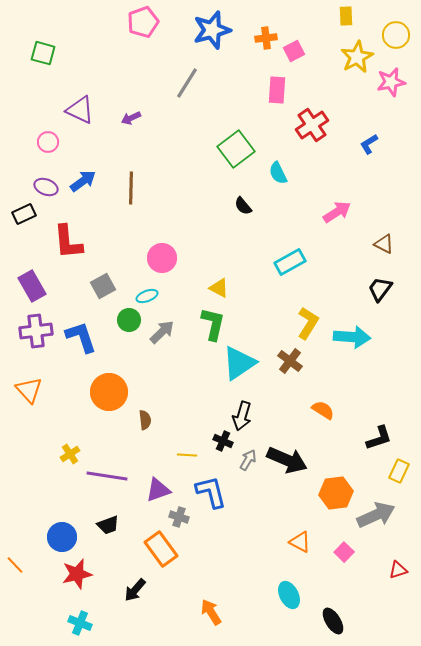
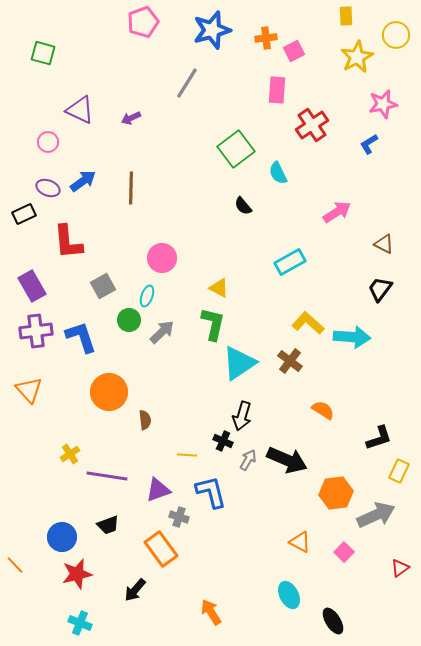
pink star at (391, 82): moved 8 px left, 22 px down
purple ellipse at (46, 187): moved 2 px right, 1 px down
cyan ellipse at (147, 296): rotated 50 degrees counterclockwise
yellow L-shape at (308, 323): rotated 80 degrees counterclockwise
red triangle at (398, 570): moved 2 px right, 2 px up; rotated 18 degrees counterclockwise
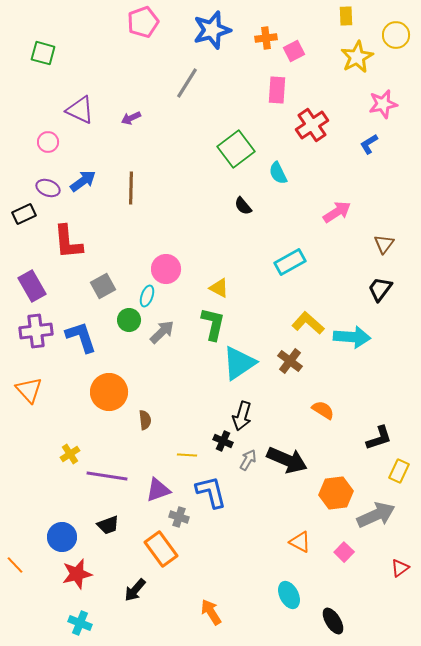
brown triangle at (384, 244): rotated 40 degrees clockwise
pink circle at (162, 258): moved 4 px right, 11 px down
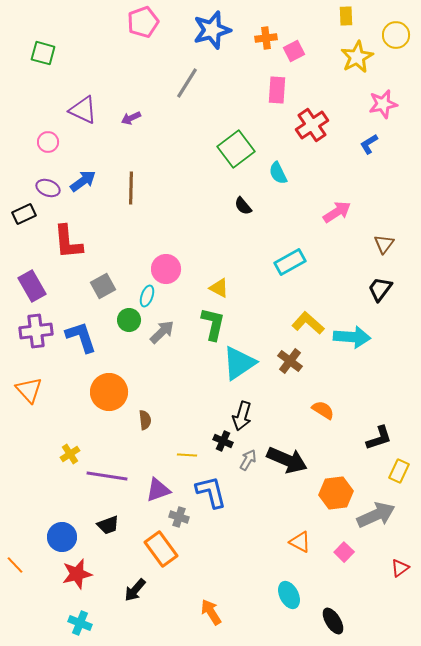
purple triangle at (80, 110): moved 3 px right
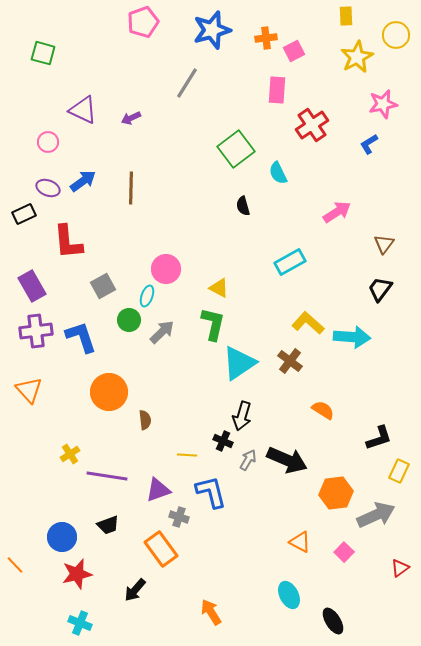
black semicircle at (243, 206): rotated 24 degrees clockwise
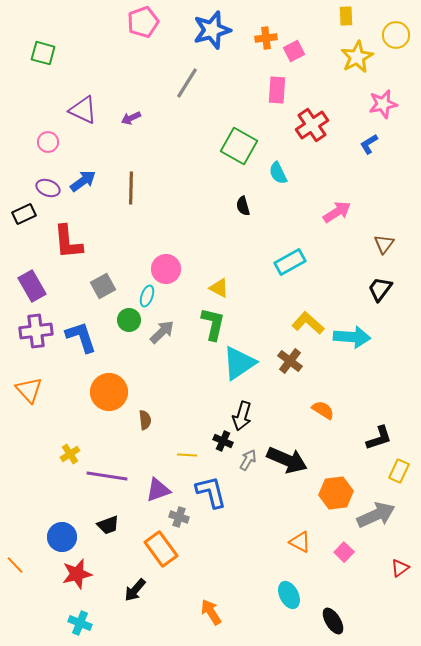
green square at (236, 149): moved 3 px right, 3 px up; rotated 24 degrees counterclockwise
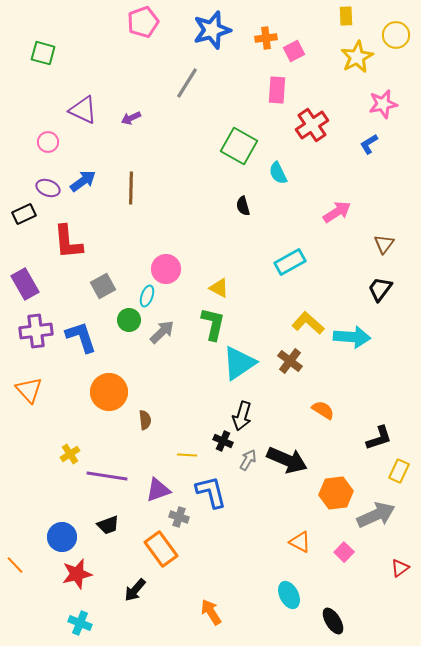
purple rectangle at (32, 286): moved 7 px left, 2 px up
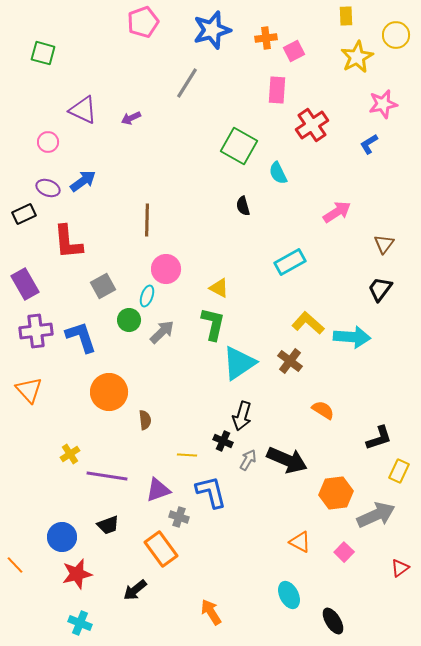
brown line at (131, 188): moved 16 px right, 32 px down
black arrow at (135, 590): rotated 10 degrees clockwise
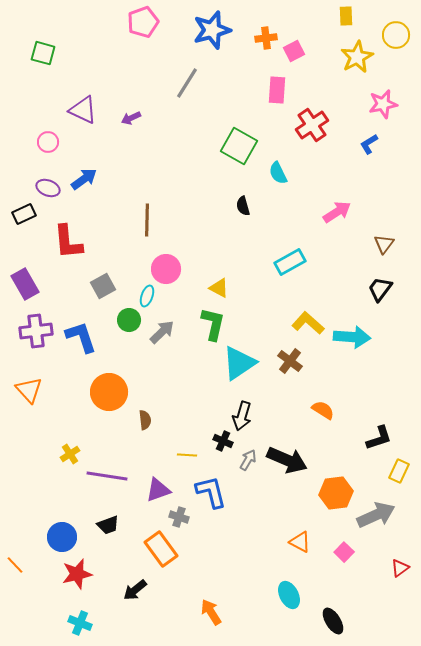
blue arrow at (83, 181): moved 1 px right, 2 px up
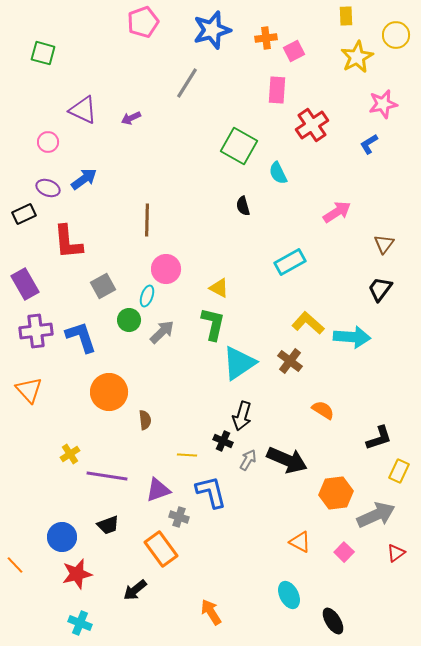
red triangle at (400, 568): moved 4 px left, 15 px up
